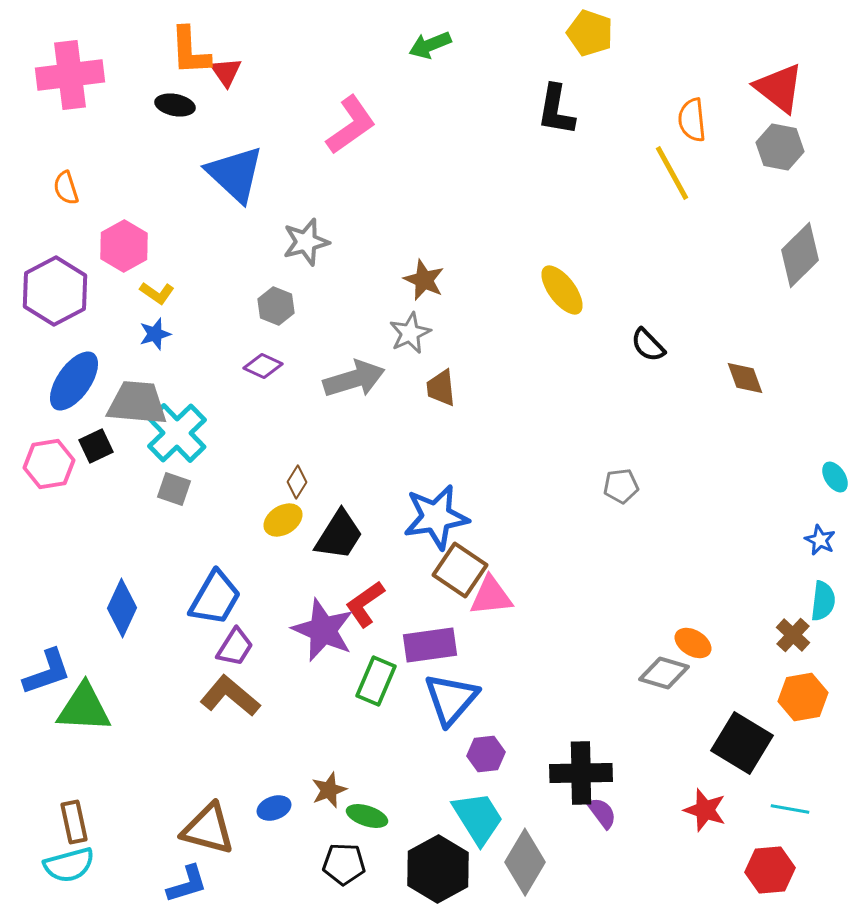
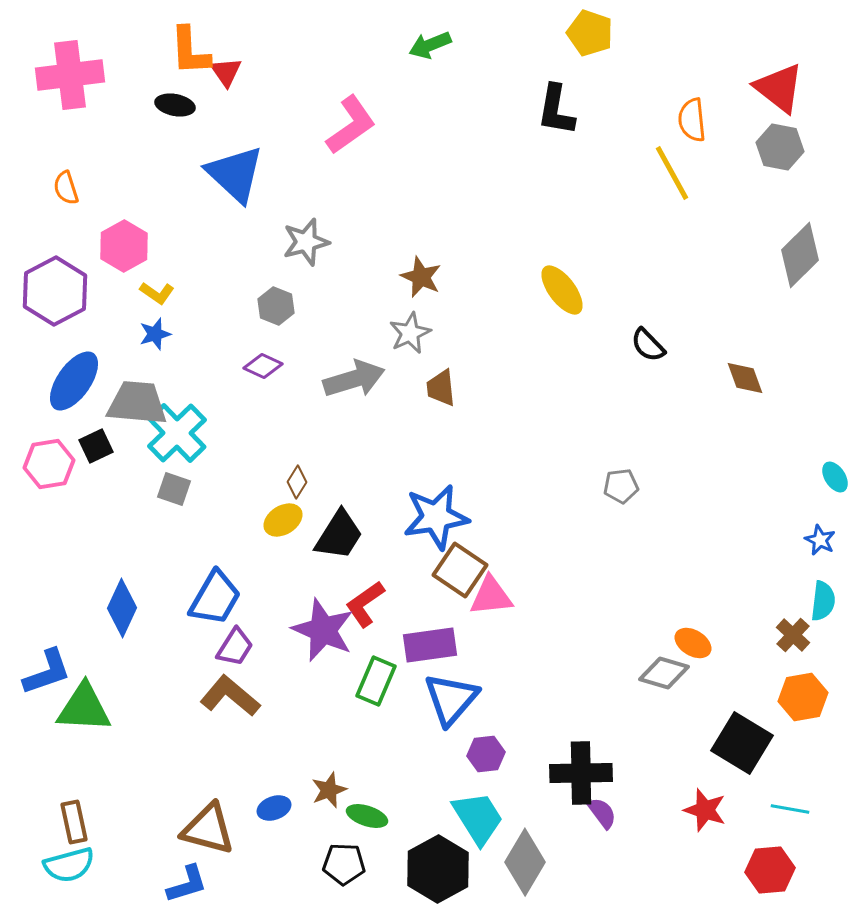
brown star at (424, 280): moved 3 px left, 3 px up
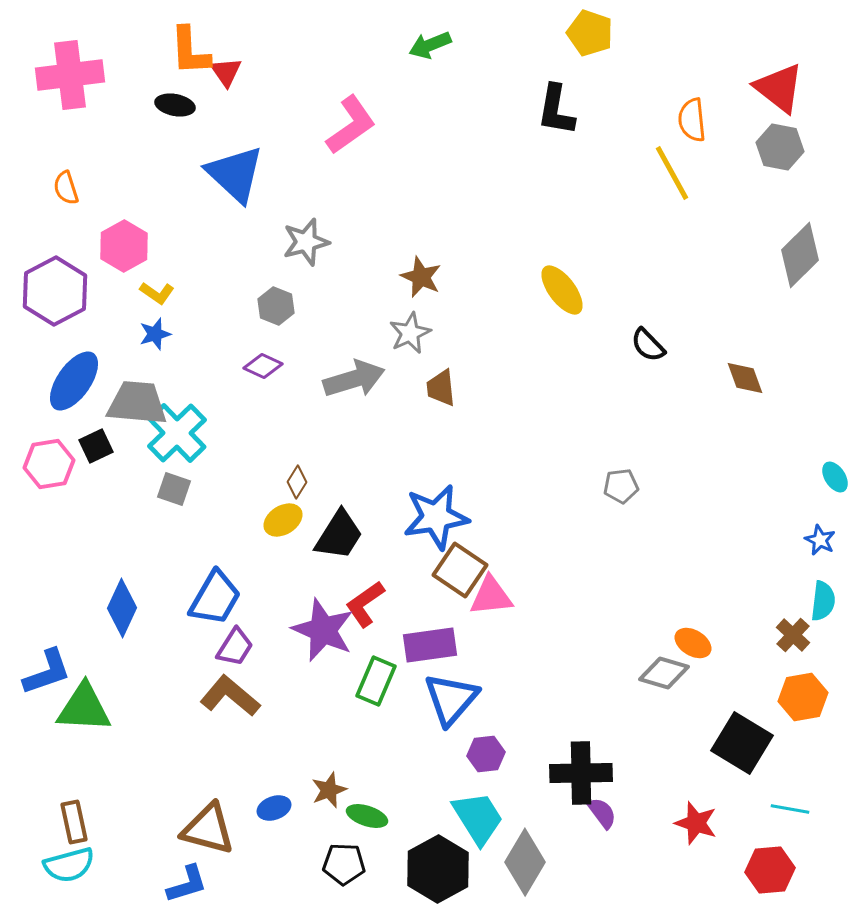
red star at (705, 810): moved 9 px left, 13 px down
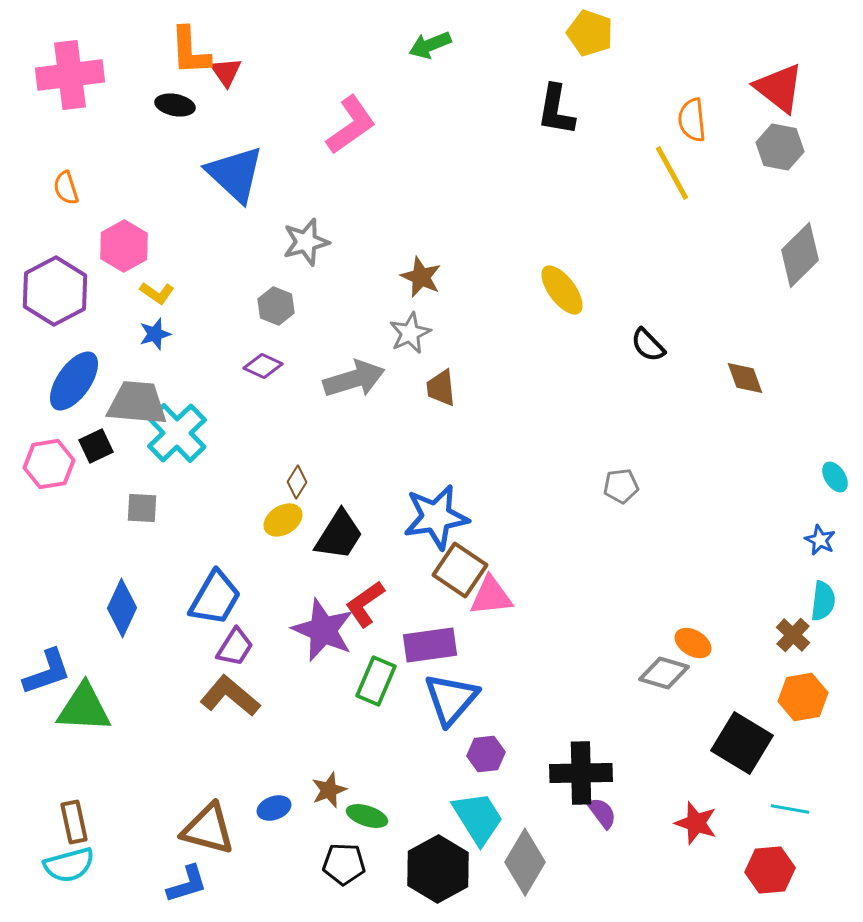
gray square at (174, 489): moved 32 px left, 19 px down; rotated 16 degrees counterclockwise
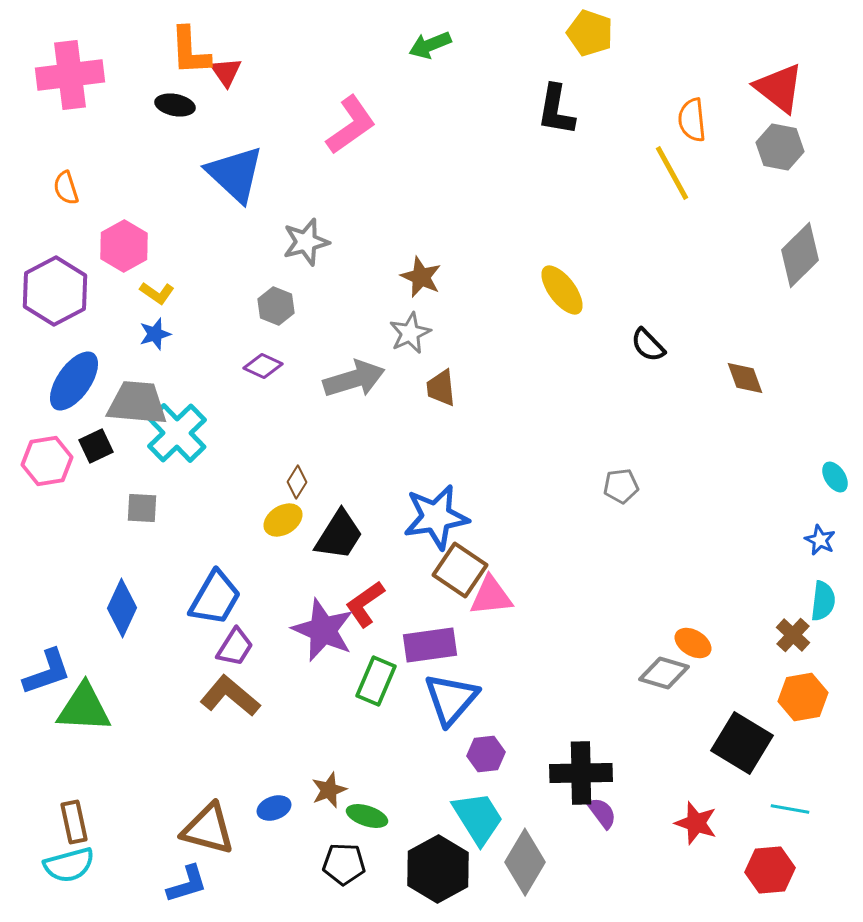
pink hexagon at (49, 464): moved 2 px left, 3 px up
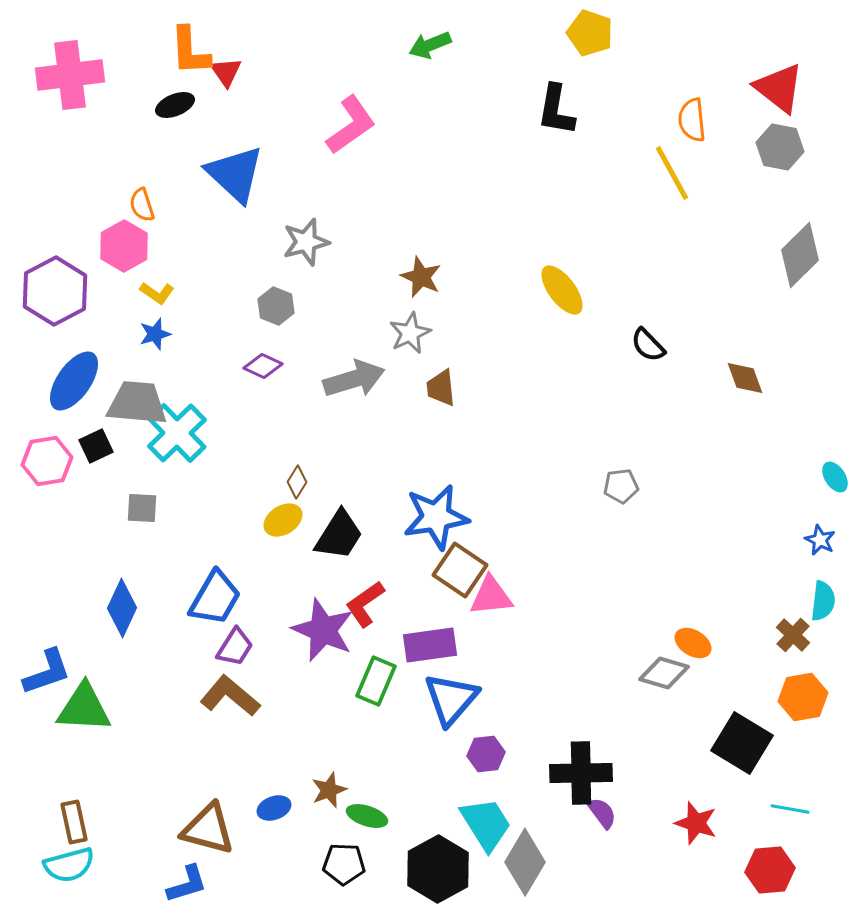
black ellipse at (175, 105): rotated 33 degrees counterclockwise
orange semicircle at (66, 188): moved 76 px right, 17 px down
cyan trapezoid at (478, 818): moved 8 px right, 6 px down
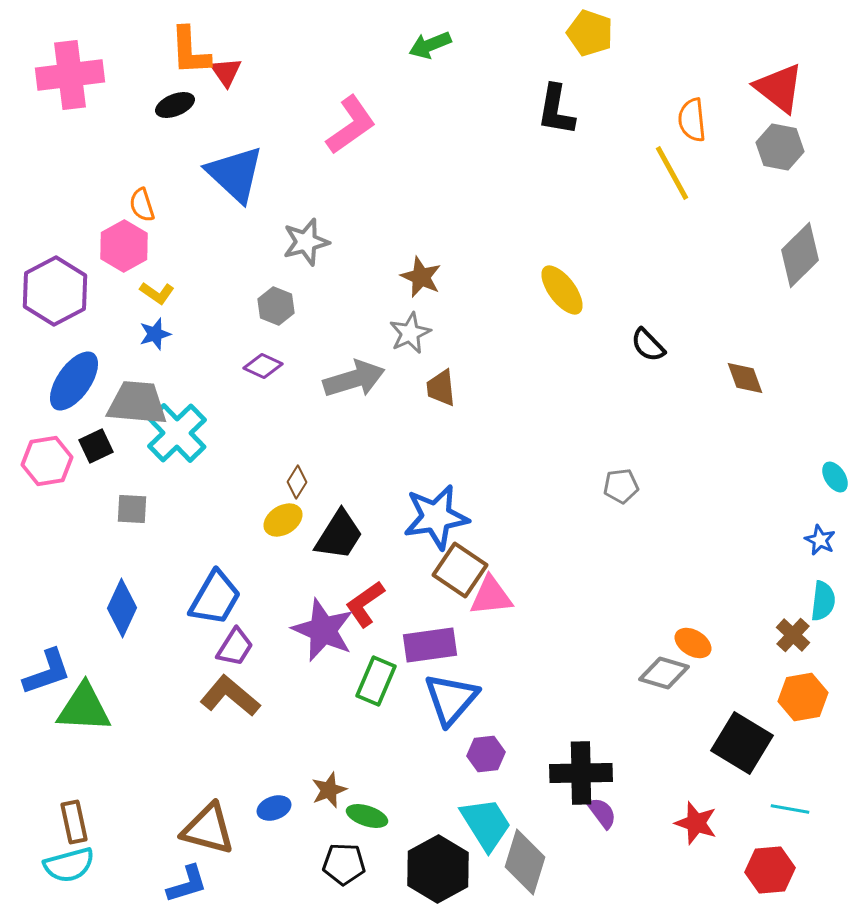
gray square at (142, 508): moved 10 px left, 1 px down
gray diamond at (525, 862): rotated 14 degrees counterclockwise
